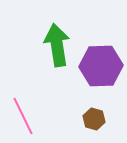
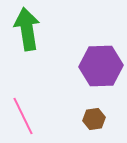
green arrow: moved 30 px left, 16 px up
brown hexagon: rotated 25 degrees counterclockwise
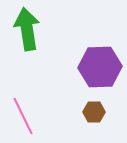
purple hexagon: moved 1 px left, 1 px down
brown hexagon: moved 7 px up; rotated 10 degrees clockwise
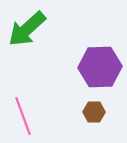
green arrow: rotated 123 degrees counterclockwise
pink line: rotated 6 degrees clockwise
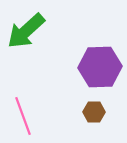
green arrow: moved 1 px left, 2 px down
